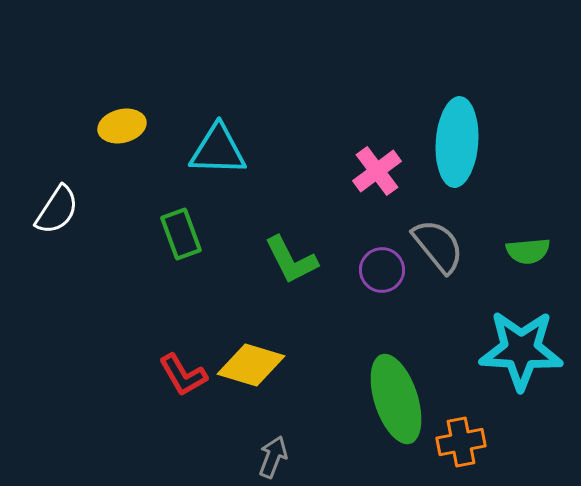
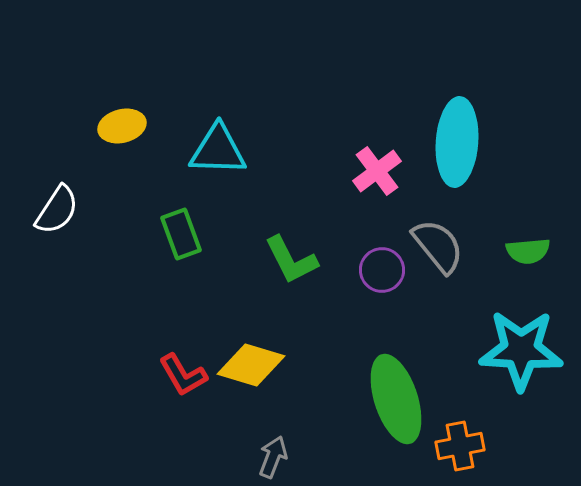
orange cross: moved 1 px left, 4 px down
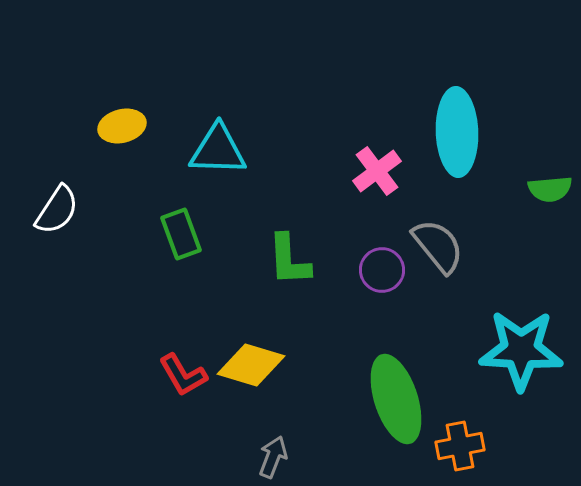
cyan ellipse: moved 10 px up; rotated 6 degrees counterclockwise
green semicircle: moved 22 px right, 62 px up
green L-shape: moved 2 px left; rotated 24 degrees clockwise
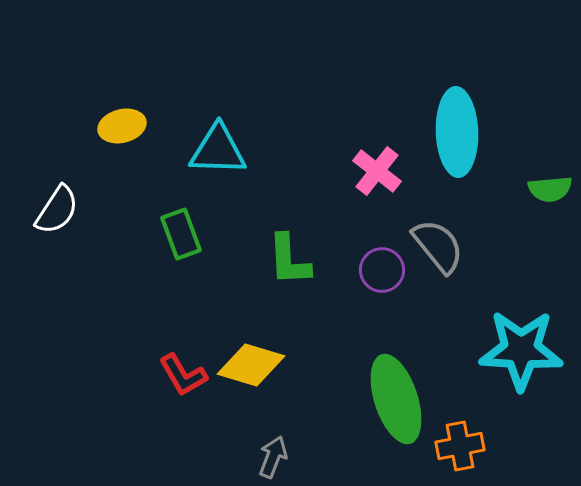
pink cross: rotated 15 degrees counterclockwise
